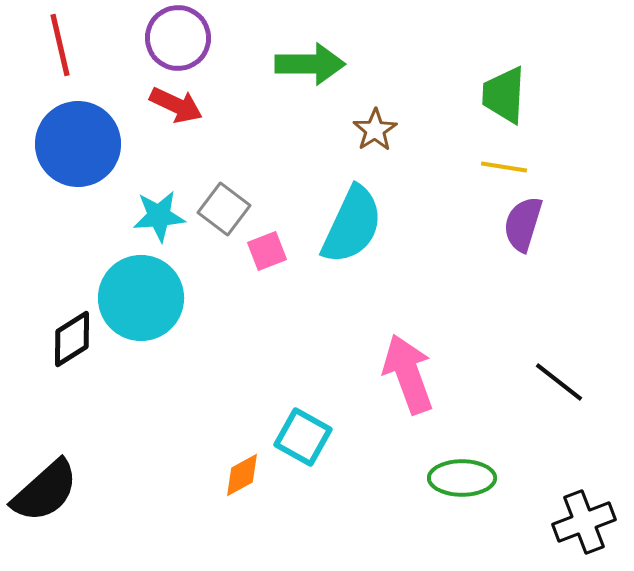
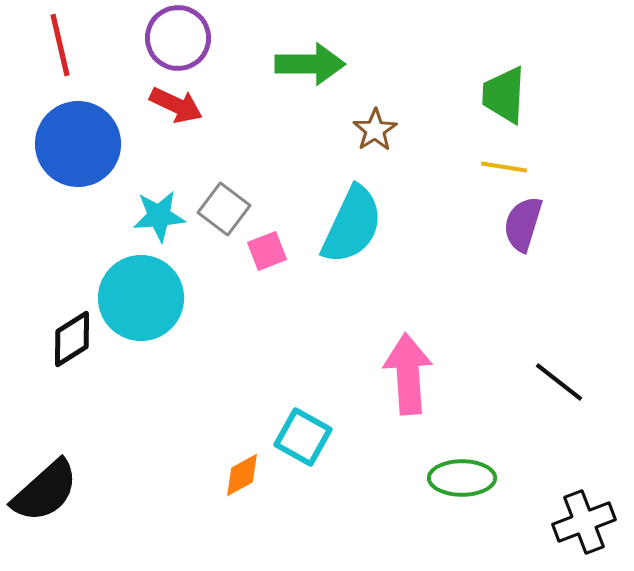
pink arrow: rotated 16 degrees clockwise
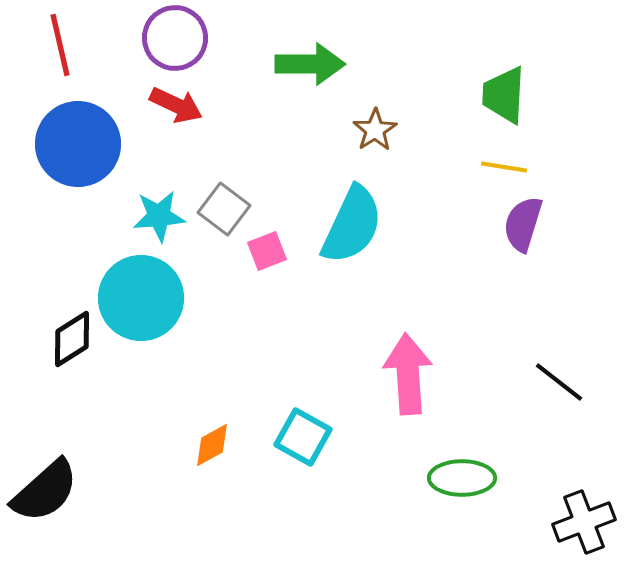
purple circle: moved 3 px left
orange diamond: moved 30 px left, 30 px up
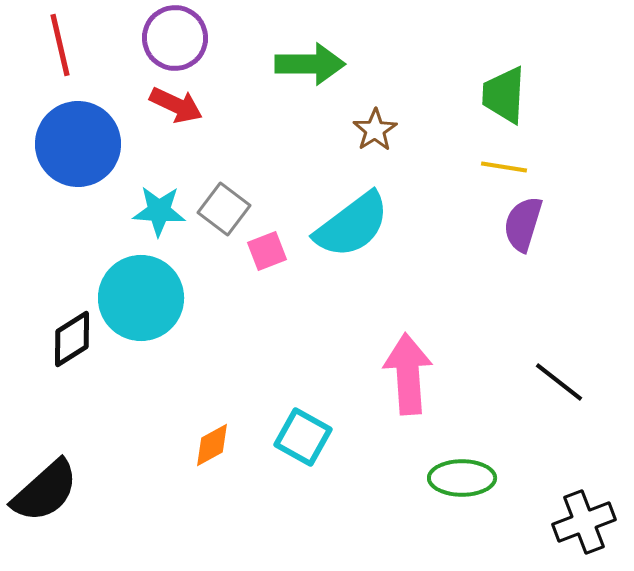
cyan star: moved 5 px up; rotated 8 degrees clockwise
cyan semicircle: rotated 28 degrees clockwise
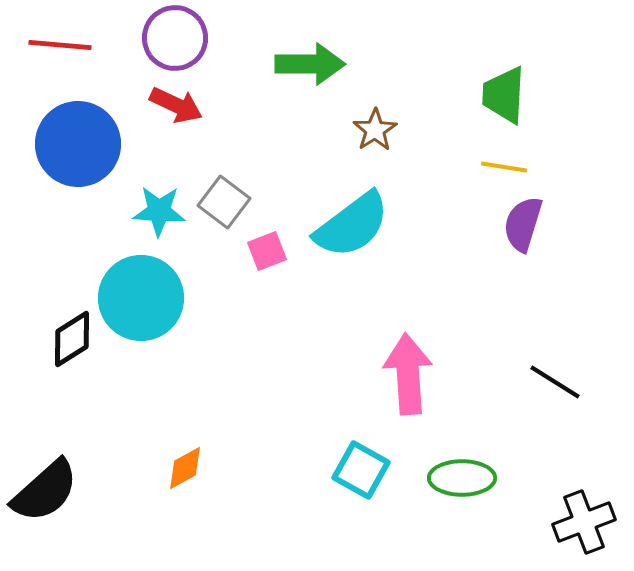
red line: rotated 72 degrees counterclockwise
gray square: moved 7 px up
black line: moved 4 px left; rotated 6 degrees counterclockwise
cyan square: moved 58 px right, 33 px down
orange diamond: moved 27 px left, 23 px down
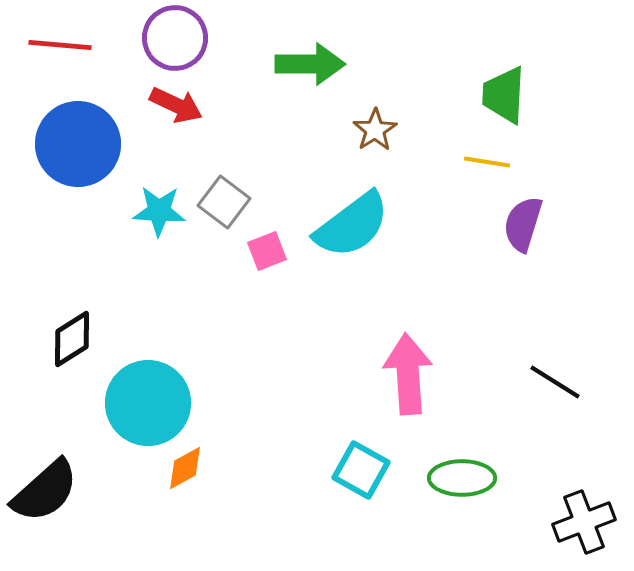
yellow line: moved 17 px left, 5 px up
cyan circle: moved 7 px right, 105 px down
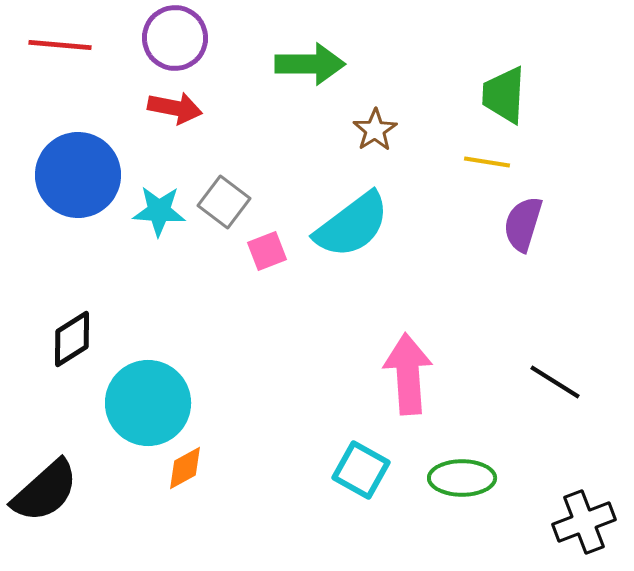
red arrow: moved 1 px left, 3 px down; rotated 14 degrees counterclockwise
blue circle: moved 31 px down
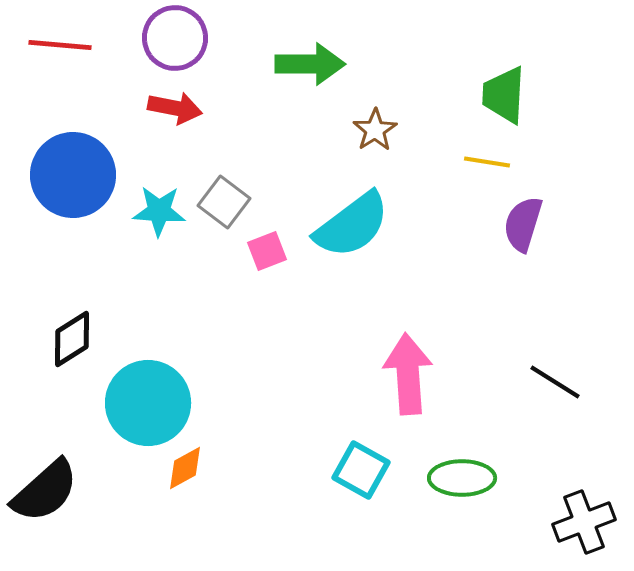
blue circle: moved 5 px left
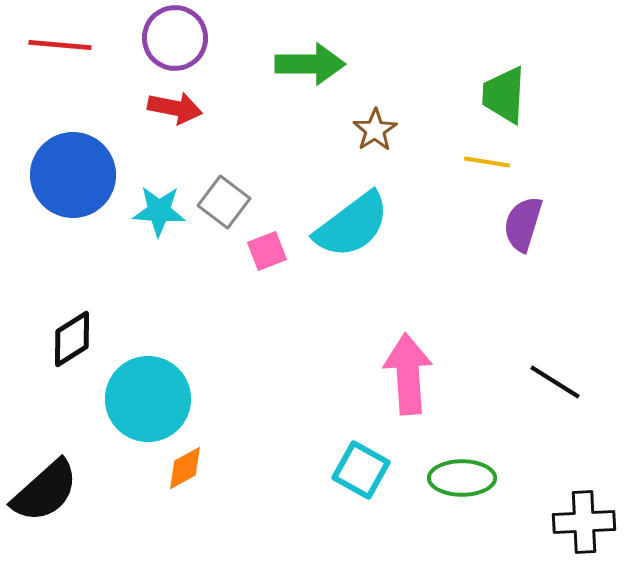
cyan circle: moved 4 px up
black cross: rotated 18 degrees clockwise
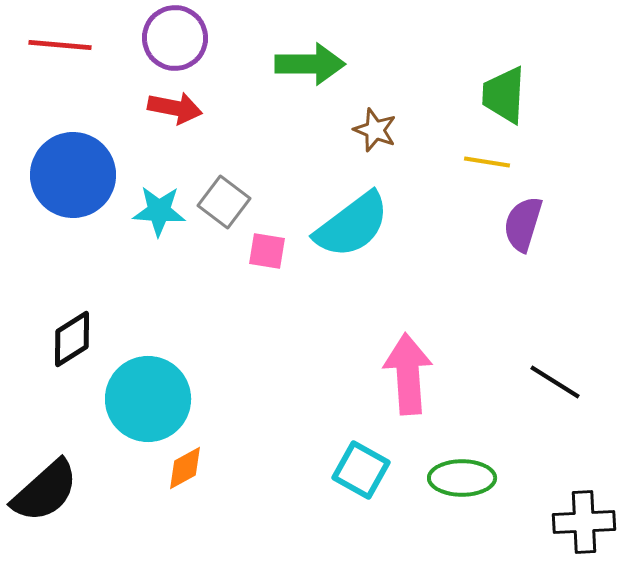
brown star: rotated 18 degrees counterclockwise
pink square: rotated 30 degrees clockwise
